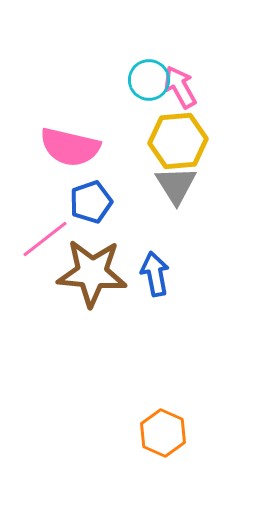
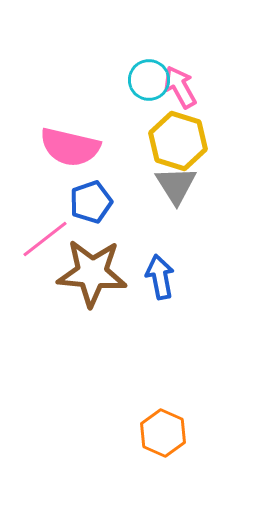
yellow hexagon: rotated 22 degrees clockwise
blue arrow: moved 5 px right, 3 px down
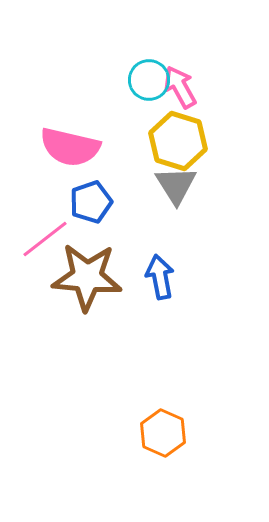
brown star: moved 5 px left, 4 px down
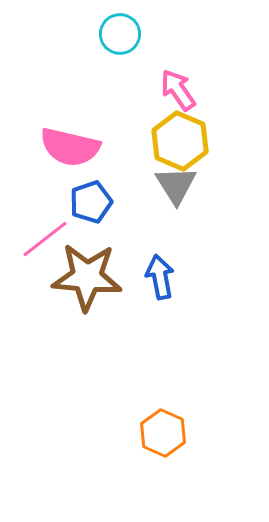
cyan circle: moved 29 px left, 46 px up
pink arrow: moved 2 px left, 3 px down; rotated 6 degrees counterclockwise
yellow hexagon: moved 2 px right; rotated 6 degrees clockwise
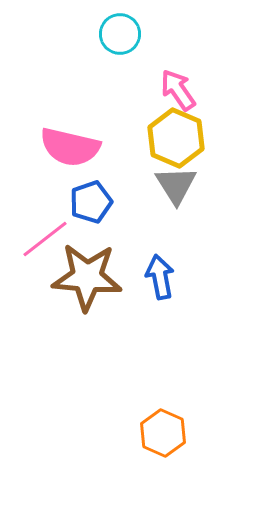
yellow hexagon: moved 4 px left, 3 px up
